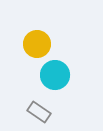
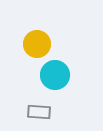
gray rectangle: rotated 30 degrees counterclockwise
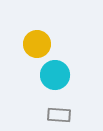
gray rectangle: moved 20 px right, 3 px down
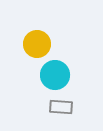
gray rectangle: moved 2 px right, 8 px up
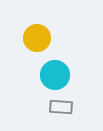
yellow circle: moved 6 px up
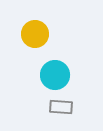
yellow circle: moved 2 px left, 4 px up
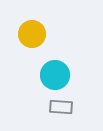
yellow circle: moved 3 px left
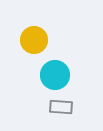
yellow circle: moved 2 px right, 6 px down
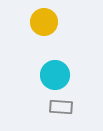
yellow circle: moved 10 px right, 18 px up
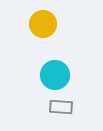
yellow circle: moved 1 px left, 2 px down
